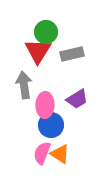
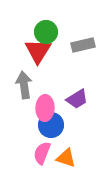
gray rectangle: moved 11 px right, 9 px up
pink ellipse: moved 3 px down
orange triangle: moved 6 px right, 4 px down; rotated 15 degrees counterclockwise
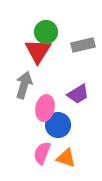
gray arrow: rotated 24 degrees clockwise
purple trapezoid: moved 1 px right, 5 px up
pink ellipse: rotated 10 degrees clockwise
blue circle: moved 7 px right
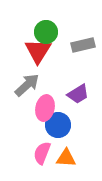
gray arrow: moved 3 px right; rotated 32 degrees clockwise
orange triangle: rotated 15 degrees counterclockwise
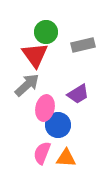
red triangle: moved 3 px left, 4 px down; rotated 8 degrees counterclockwise
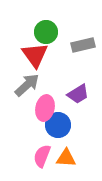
pink semicircle: moved 3 px down
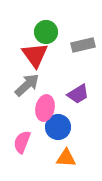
blue circle: moved 2 px down
pink semicircle: moved 20 px left, 14 px up
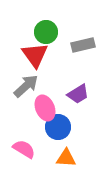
gray arrow: moved 1 px left, 1 px down
pink ellipse: rotated 35 degrees counterclockwise
pink semicircle: moved 2 px right, 7 px down; rotated 100 degrees clockwise
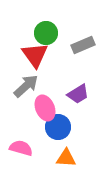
green circle: moved 1 px down
gray rectangle: rotated 10 degrees counterclockwise
pink semicircle: moved 3 px left, 1 px up; rotated 15 degrees counterclockwise
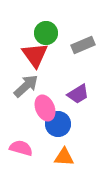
blue circle: moved 3 px up
orange triangle: moved 2 px left, 1 px up
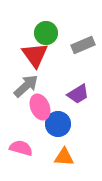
pink ellipse: moved 5 px left, 1 px up
